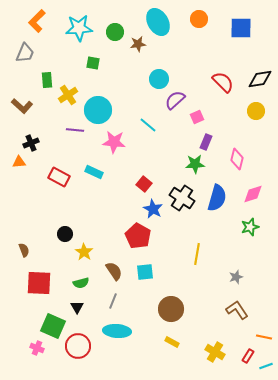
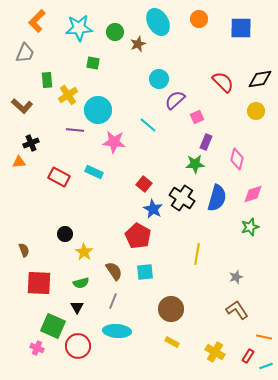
brown star at (138, 44): rotated 14 degrees counterclockwise
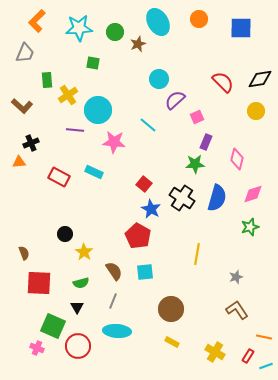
blue star at (153, 209): moved 2 px left
brown semicircle at (24, 250): moved 3 px down
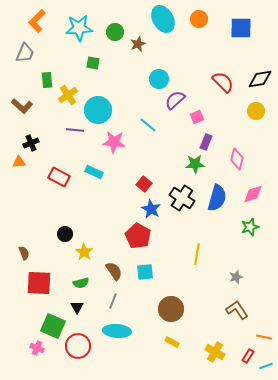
cyan ellipse at (158, 22): moved 5 px right, 3 px up
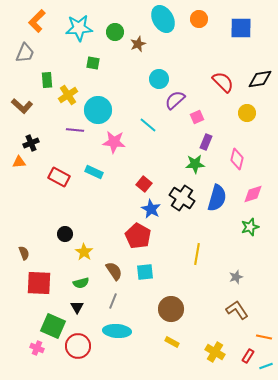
yellow circle at (256, 111): moved 9 px left, 2 px down
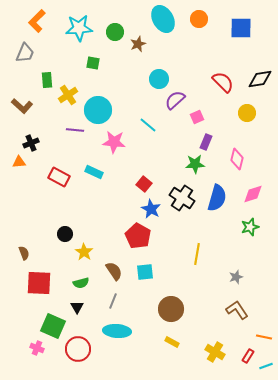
red circle at (78, 346): moved 3 px down
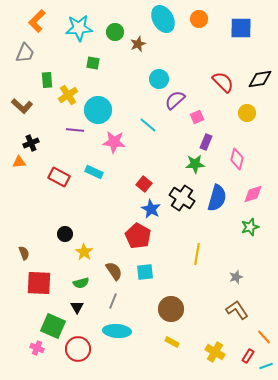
orange line at (264, 337): rotated 35 degrees clockwise
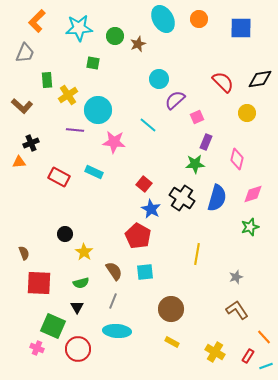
green circle at (115, 32): moved 4 px down
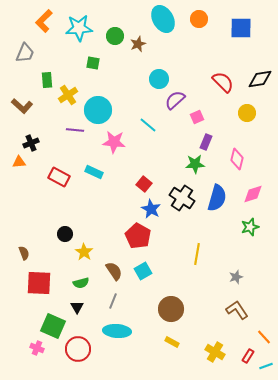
orange L-shape at (37, 21): moved 7 px right
cyan square at (145, 272): moved 2 px left, 1 px up; rotated 24 degrees counterclockwise
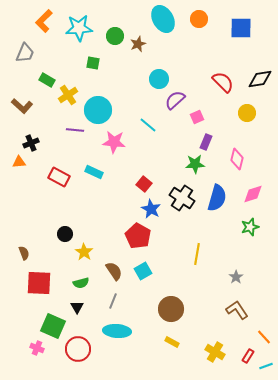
green rectangle at (47, 80): rotated 56 degrees counterclockwise
gray star at (236, 277): rotated 16 degrees counterclockwise
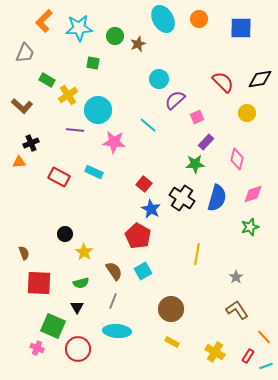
purple rectangle at (206, 142): rotated 21 degrees clockwise
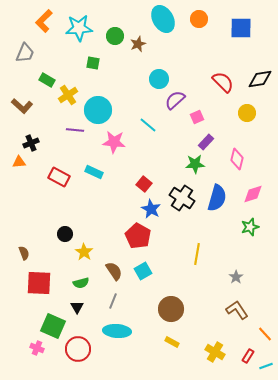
orange line at (264, 337): moved 1 px right, 3 px up
